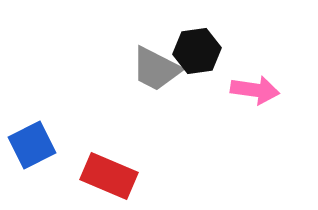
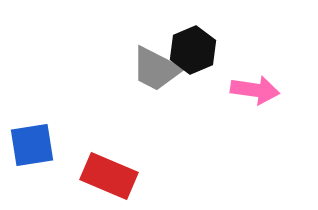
black hexagon: moved 4 px left, 1 px up; rotated 15 degrees counterclockwise
blue square: rotated 18 degrees clockwise
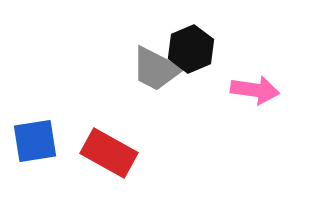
black hexagon: moved 2 px left, 1 px up
blue square: moved 3 px right, 4 px up
red rectangle: moved 23 px up; rotated 6 degrees clockwise
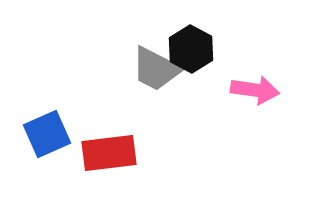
black hexagon: rotated 9 degrees counterclockwise
blue square: moved 12 px right, 7 px up; rotated 15 degrees counterclockwise
red rectangle: rotated 36 degrees counterclockwise
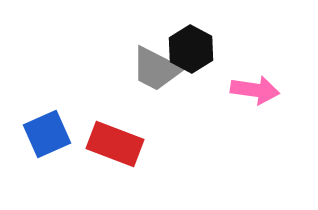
red rectangle: moved 6 px right, 9 px up; rotated 28 degrees clockwise
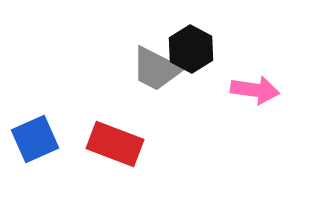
blue square: moved 12 px left, 5 px down
